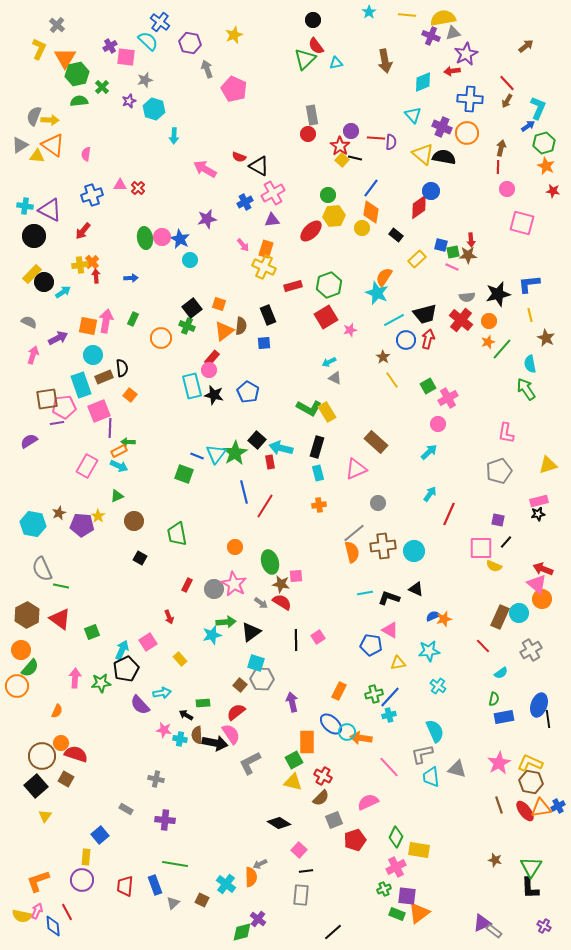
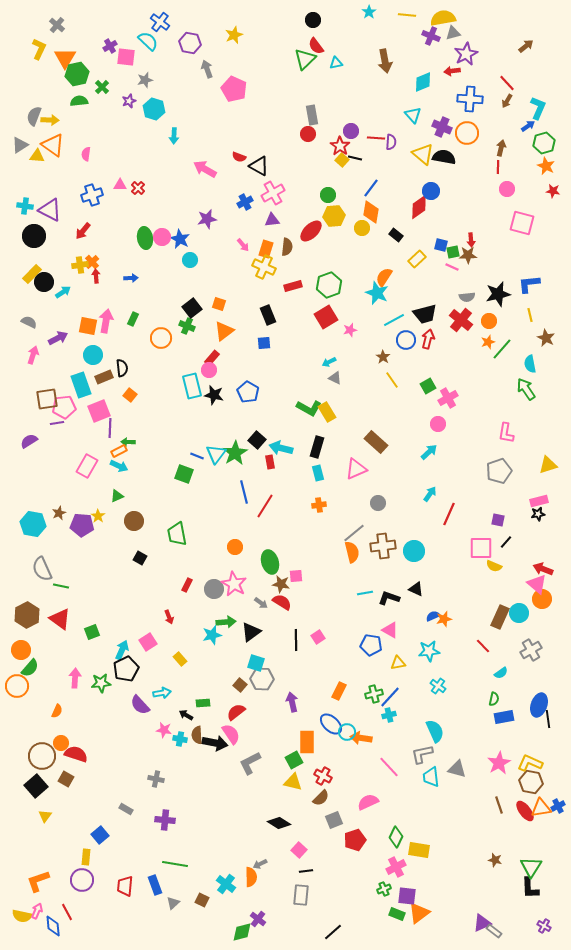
brown semicircle at (241, 326): moved 46 px right, 79 px up
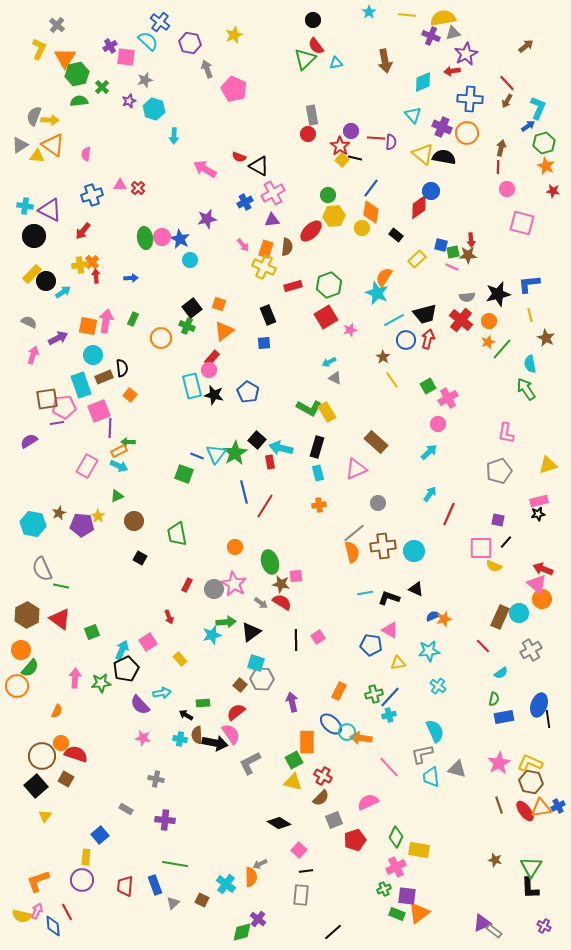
black circle at (44, 282): moved 2 px right, 1 px up
pink star at (164, 730): moved 21 px left, 8 px down
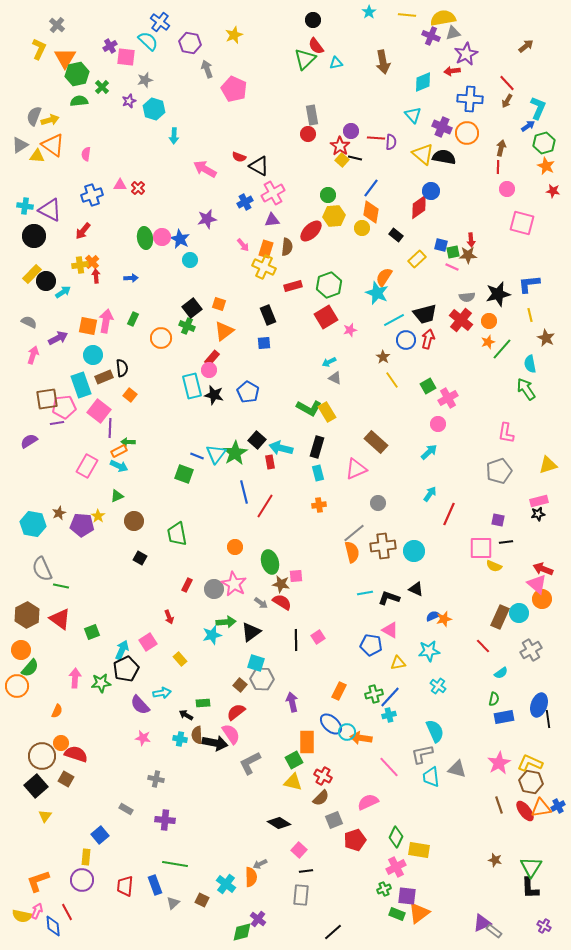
brown arrow at (385, 61): moved 2 px left, 1 px down
yellow arrow at (50, 120): rotated 18 degrees counterclockwise
pink square at (99, 411): rotated 30 degrees counterclockwise
black line at (506, 542): rotated 40 degrees clockwise
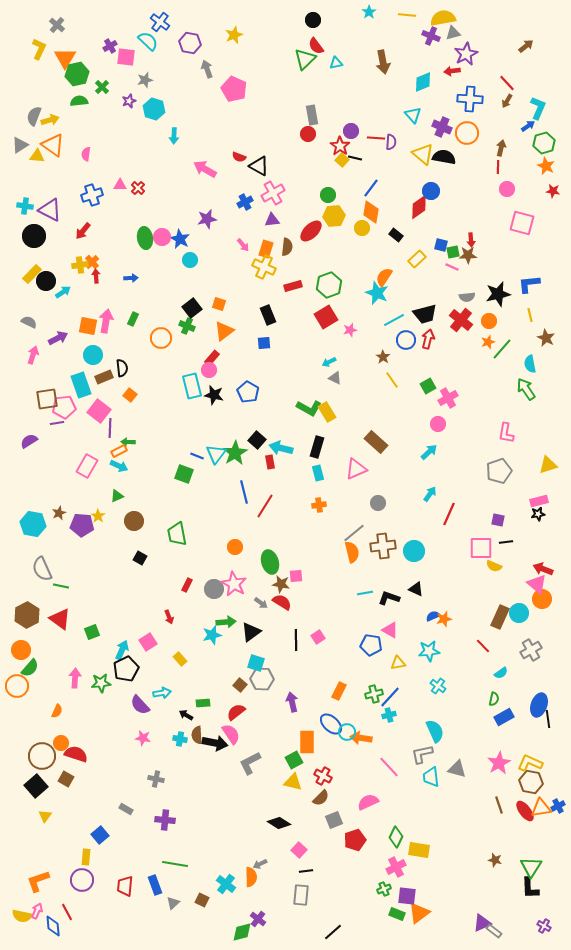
blue rectangle at (504, 717): rotated 18 degrees counterclockwise
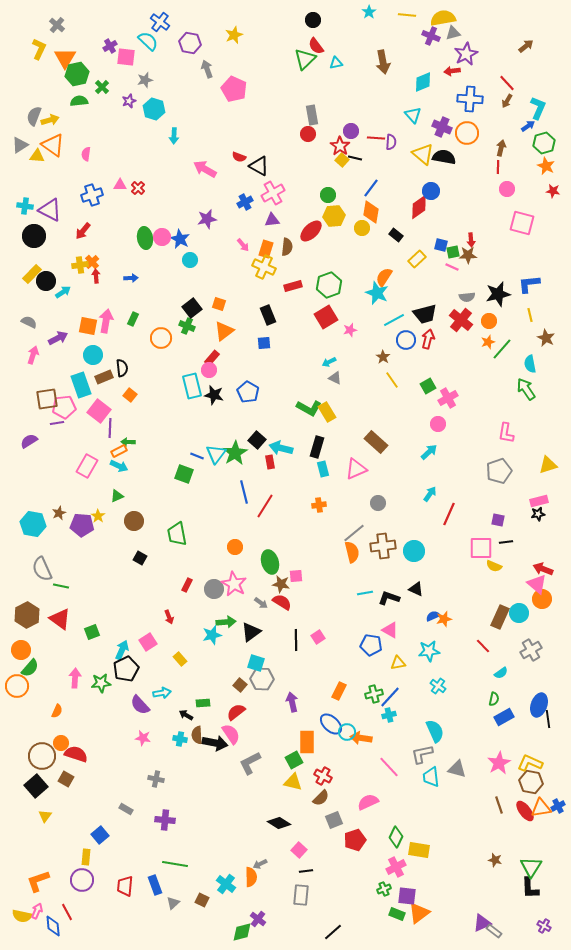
cyan rectangle at (318, 473): moved 5 px right, 4 px up
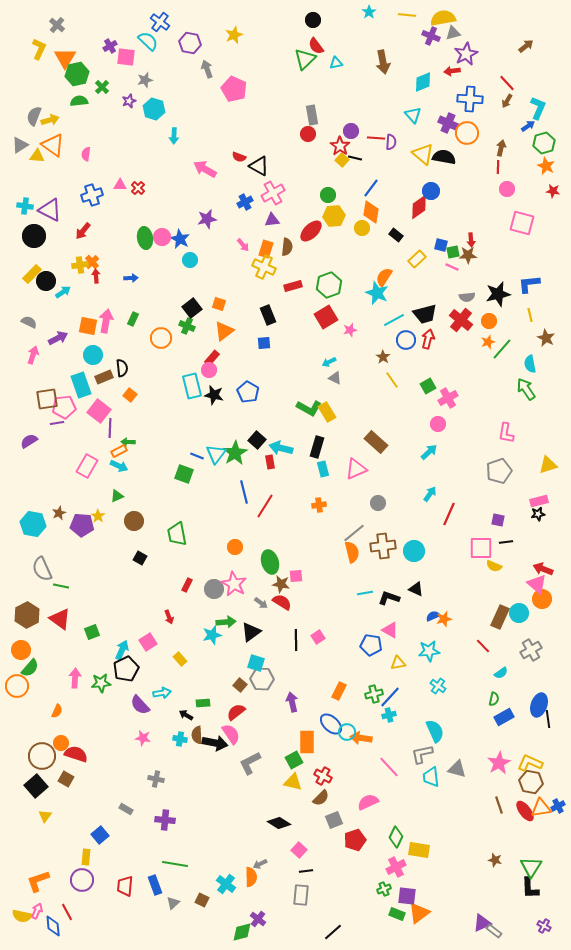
purple cross at (442, 127): moved 6 px right, 4 px up
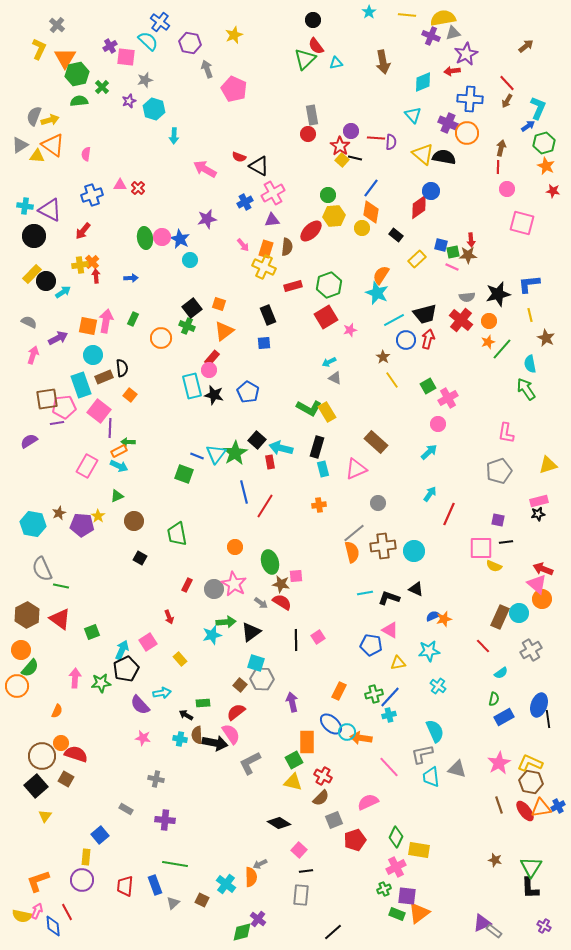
orange semicircle at (384, 277): moved 3 px left, 2 px up
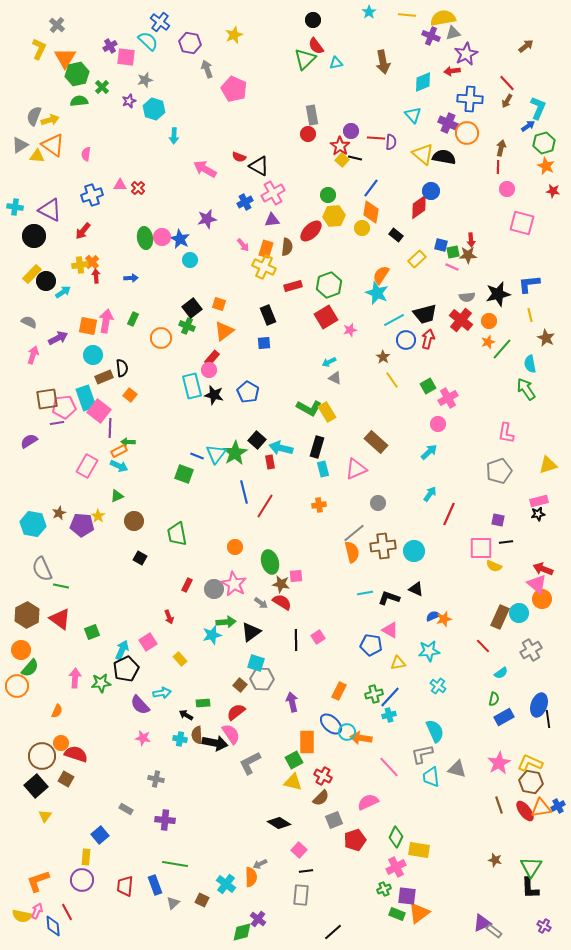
cyan cross at (25, 206): moved 10 px left, 1 px down
cyan rectangle at (81, 385): moved 5 px right, 13 px down
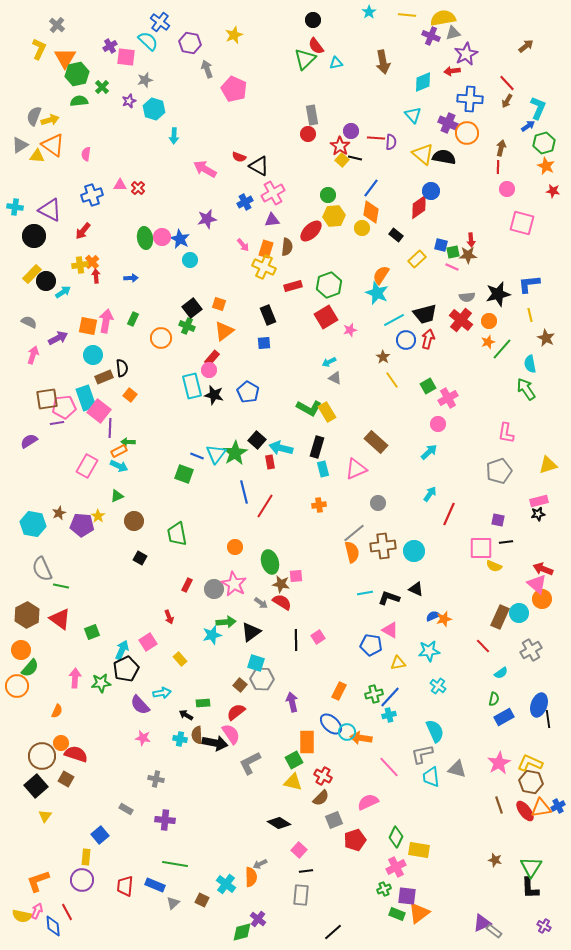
blue rectangle at (155, 885): rotated 48 degrees counterclockwise
